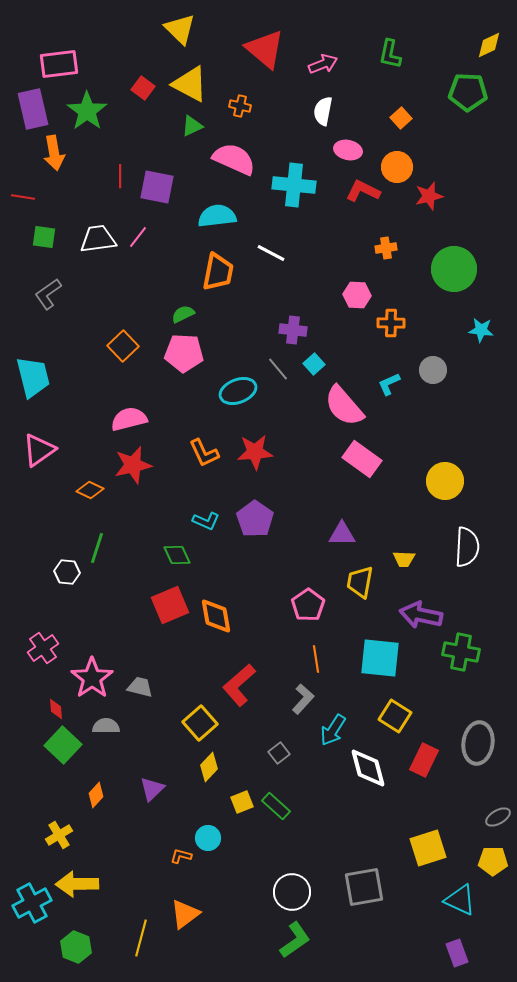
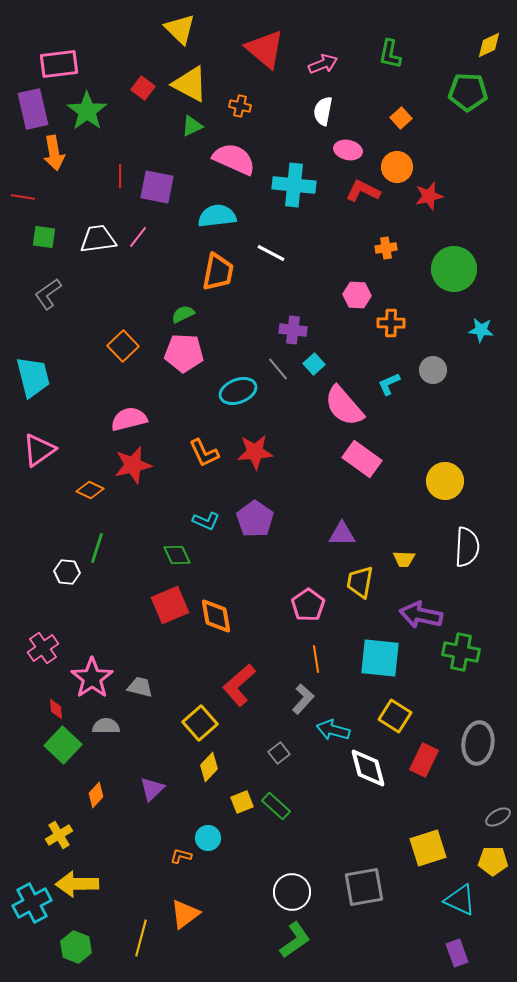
cyan arrow at (333, 730): rotated 72 degrees clockwise
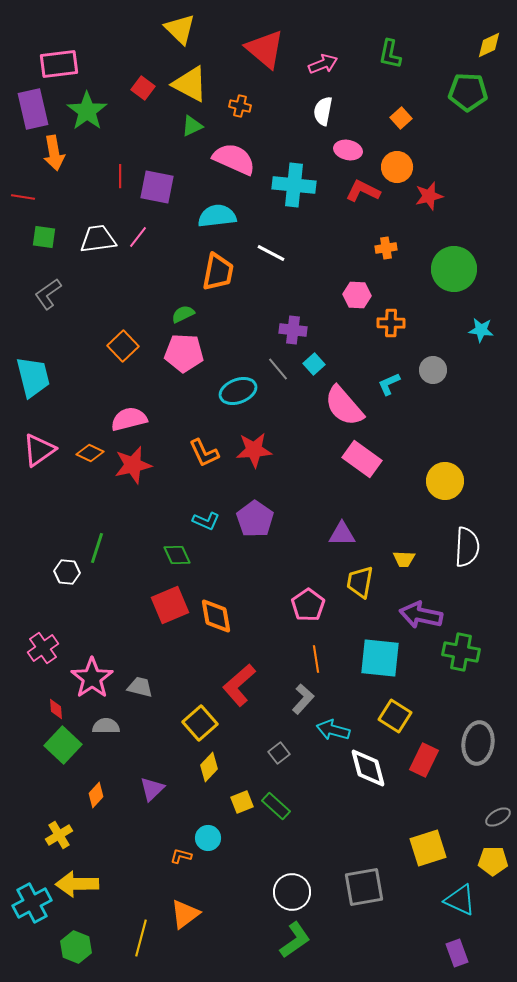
red star at (255, 452): moved 1 px left, 2 px up
orange diamond at (90, 490): moved 37 px up
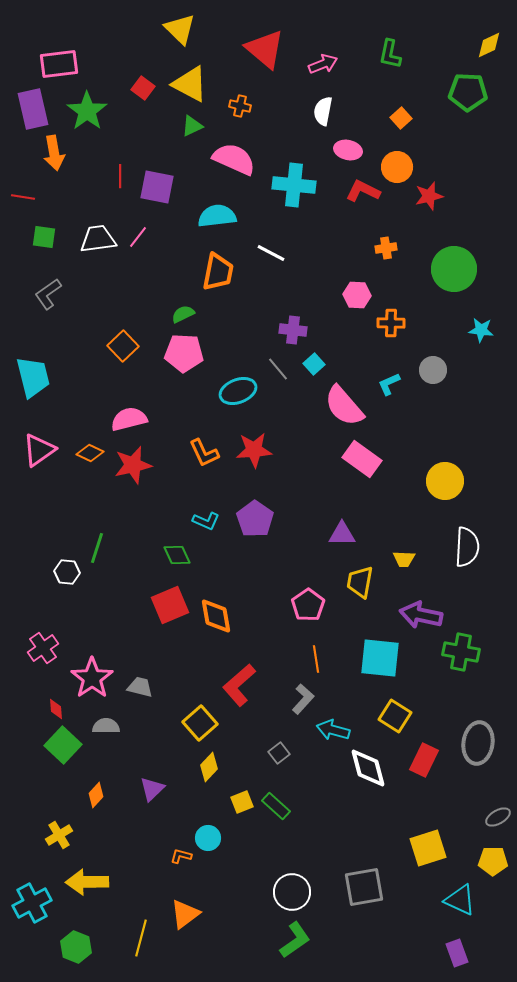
yellow arrow at (77, 884): moved 10 px right, 2 px up
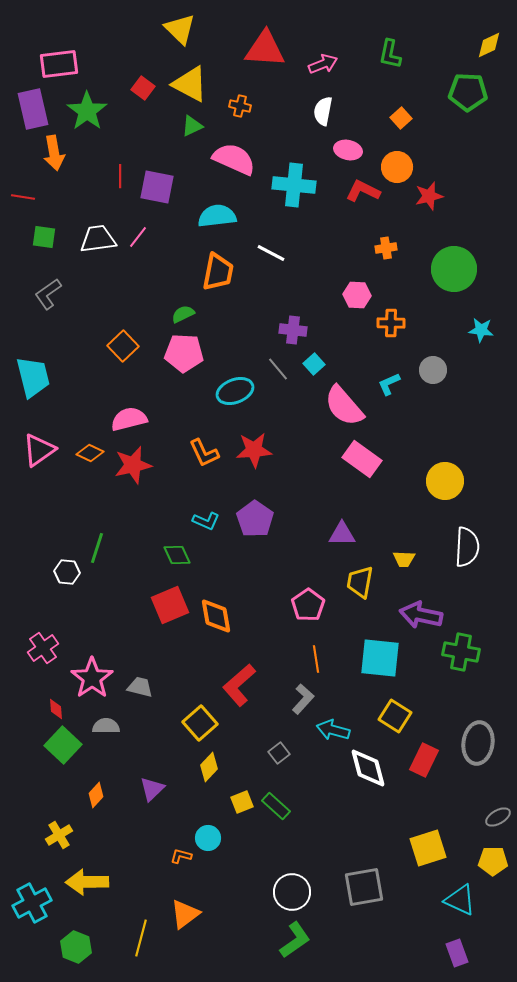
red triangle at (265, 49): rotated 36 degrees counterclockwise
cyan ellipse at (238, 391): moved 3 px left
